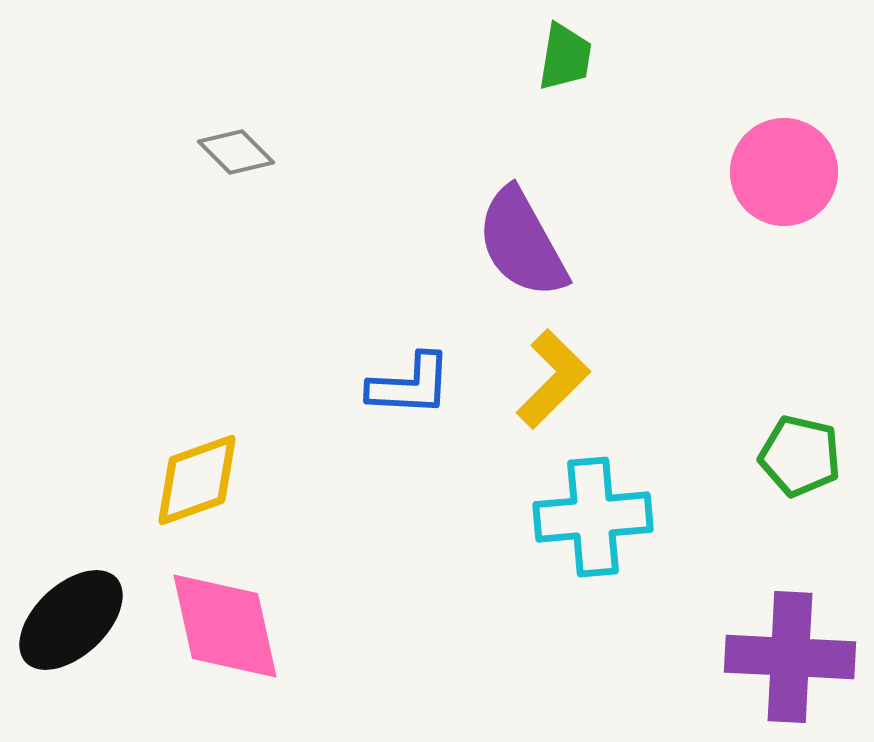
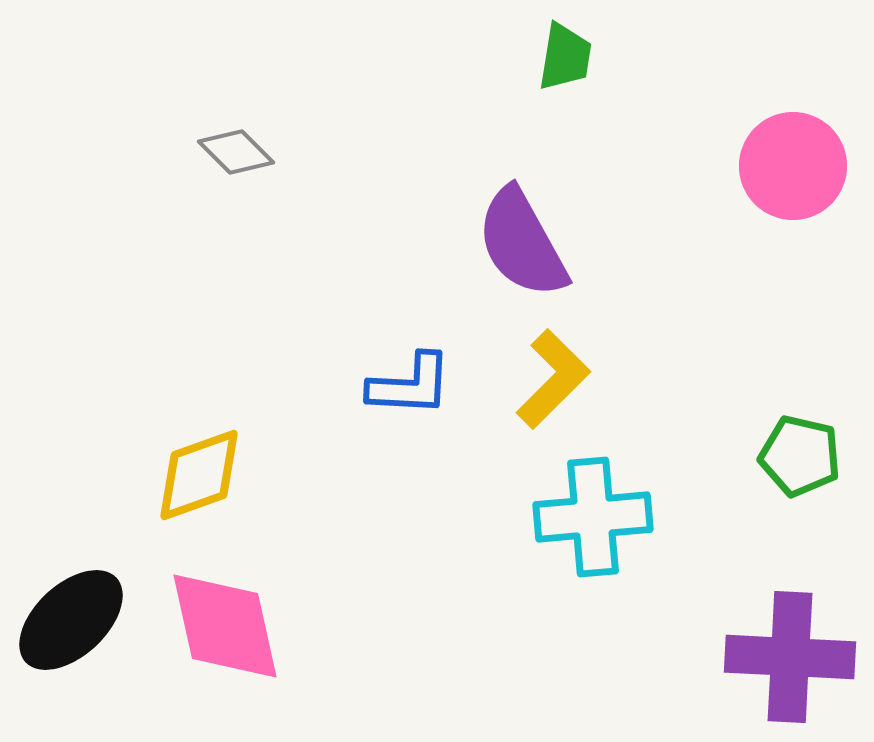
pink circle: moved 9 px right, 6 px up
yellow diamond: moved 2 px right, 5 px up
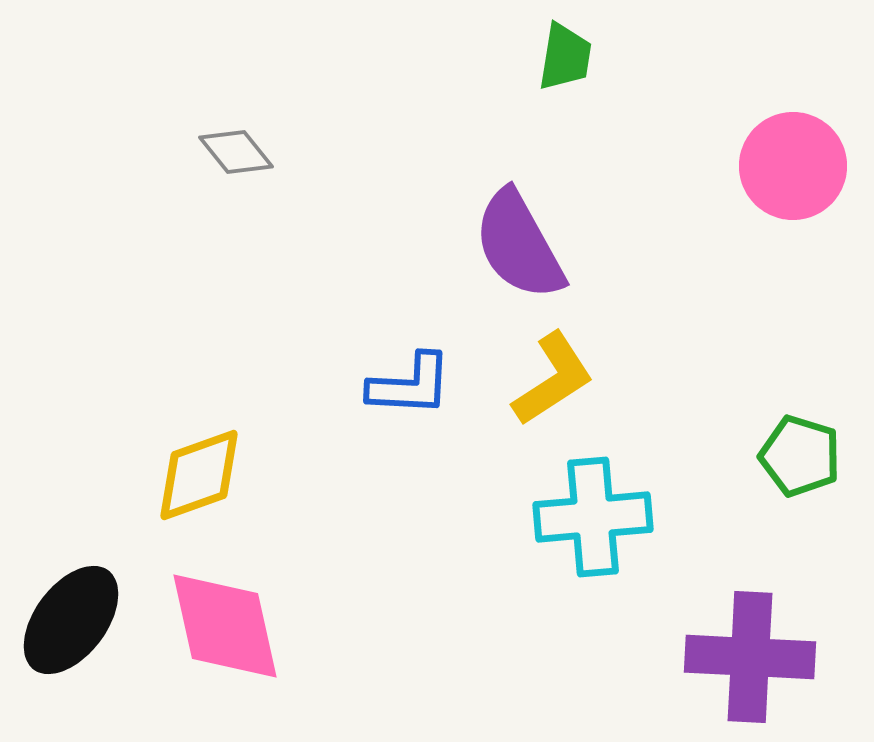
gray diamond: rotated 6 degrees clockwise
purple semicircle: moved 3 px left, 2 px down
yellow L-shape: rotated 12 degrees clockwise
green pentagon: rotated 4 degrees clockwise
black ellipse: rotated 10 degrees counterclockwise
purple cross: moved 40 px left
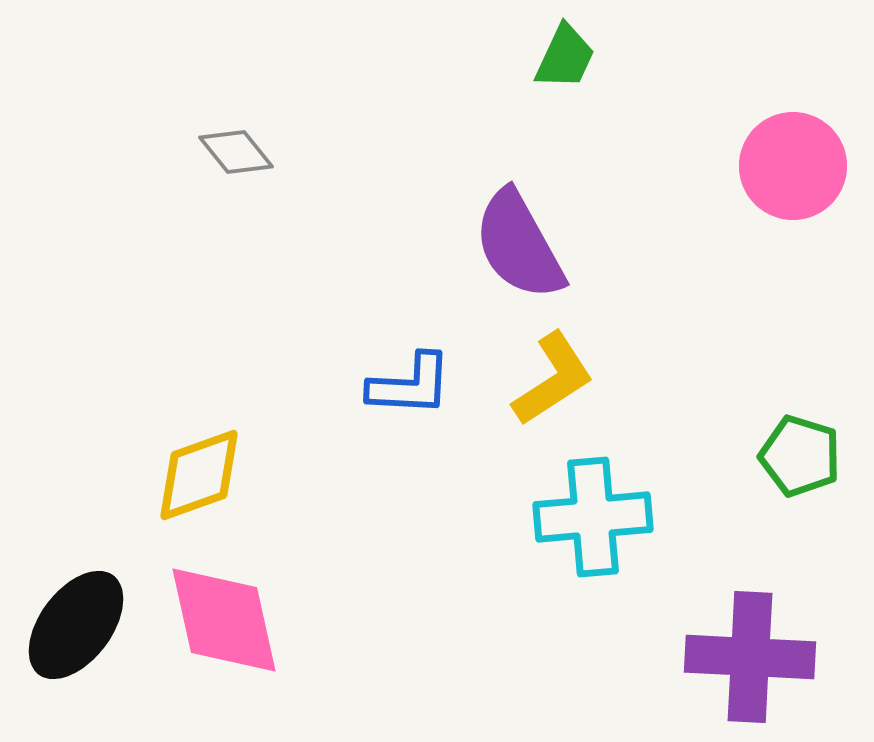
green trapezoid: rotated 16 degrees clockwise
black ellipse: moved 5 px right, 5 px down
pink diamond: moved 1 px left, 6 px up
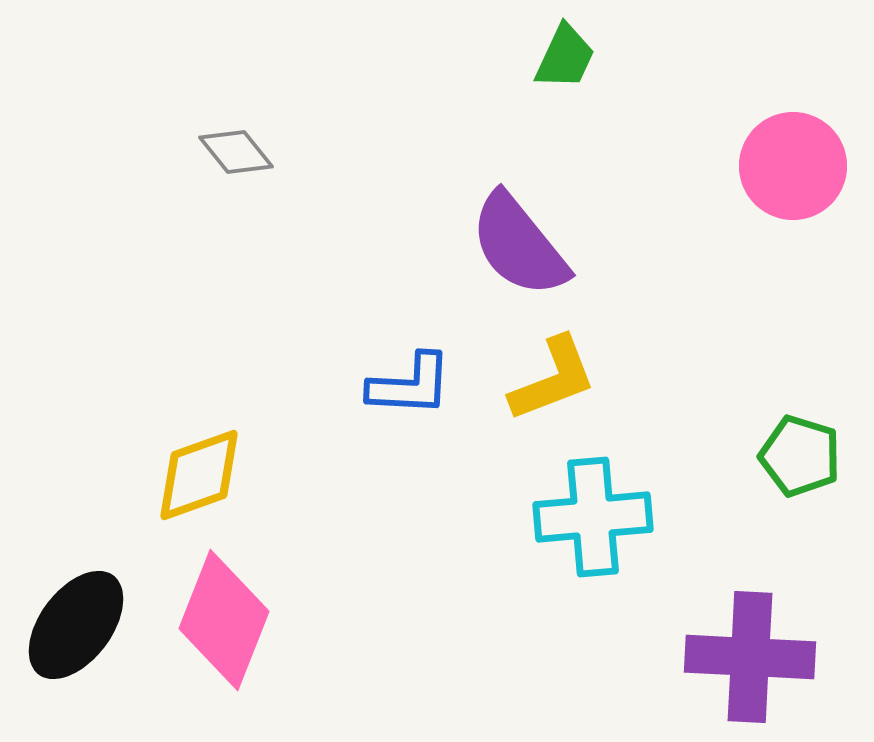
purple semicircle: rotated 10 degrees counterclockwise
yellow L-shape: rotated 12 degrees clockwise
pink diamond: rotated 34 degrees clockwise
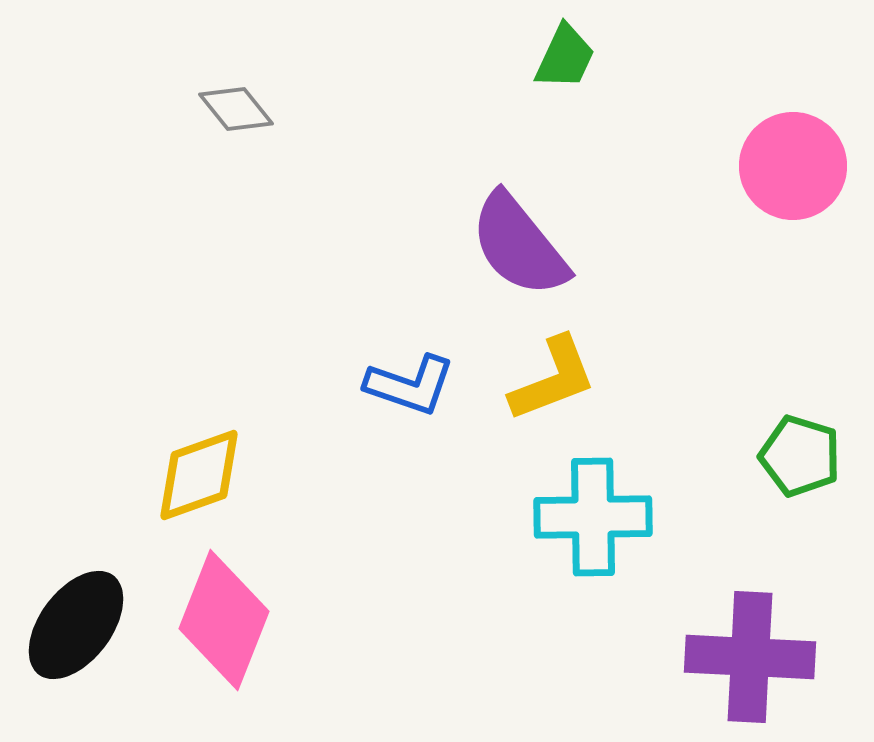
gray diamond: moved 43 px up
blue L-shape: rotated 16 degrees clockwise
cyan cross: rotated 4 degrees clockwise
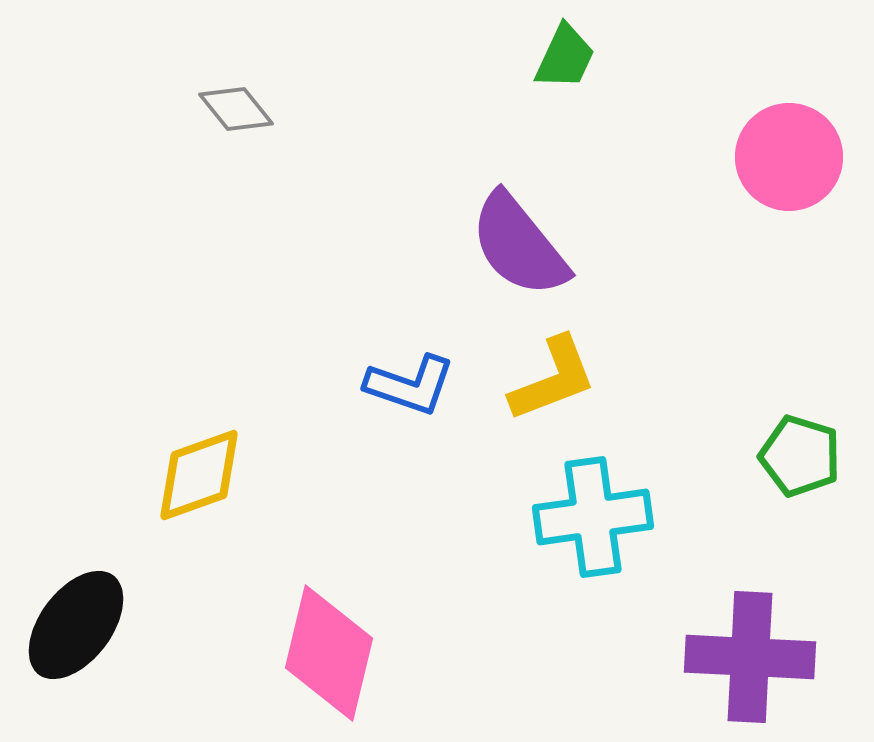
pink circle: moved 4 px left, 9 px up
cyan cross: rotated 7 degrees counterclockwise
pink diamond: moved 105 px right, 33 px down; rotated 8 degrees counterclockwise
